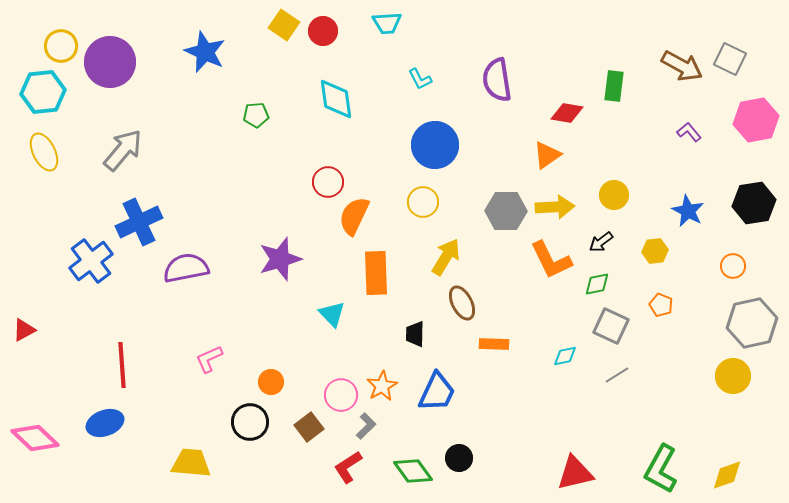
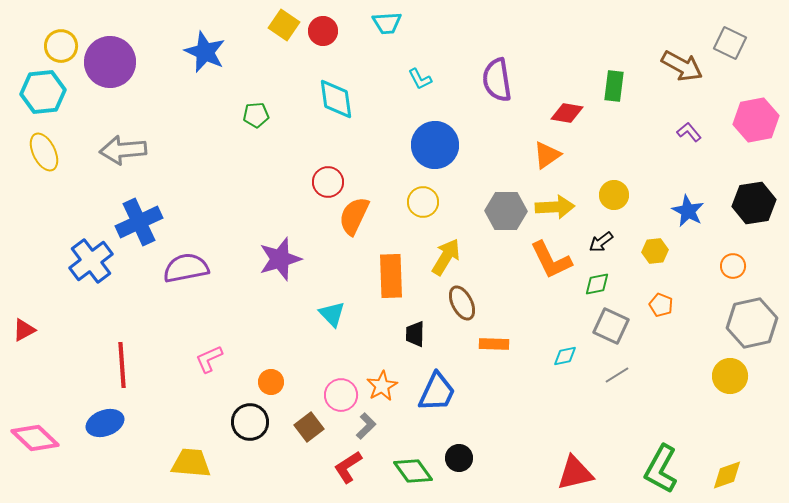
gray square at (730, 59): moved 16 px up
gray arrow at (123, 150): rotated 135 degrees counterclockwise
orange rectangle at (376, 273): moved 15 px right, 3 px down
yellow circle at (733, 376): moved 3 px left
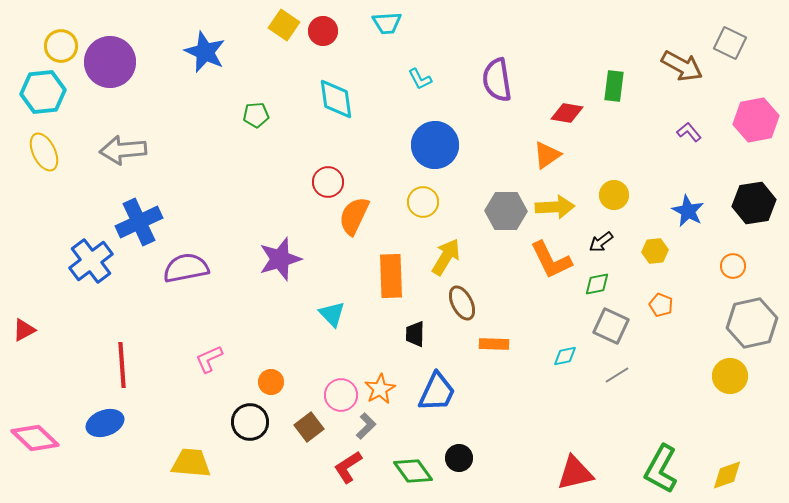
orange star at (382, 386): moved 2 px left, 3 px down
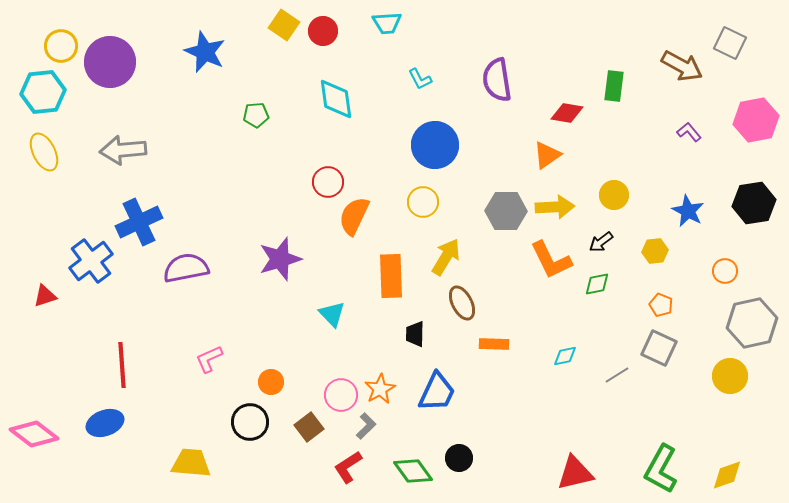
orange circle at (733, 266): moved 8 px left, 5 px down
gray square at (611, 326): moved 48 px right, 22 px down
red triangle at (24, 330): moved 21 px right, 34 px up; rotated 10 degrees clockwise
pink diamond at (35, 438): moved 1 px left, 4 px up; rotated 6 degrees counterclockwise
